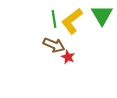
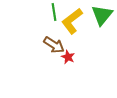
green triangle: rotated 10 degrees clockwise
green line: moved 7 px up
brown arrow: rotated 10 degrees clockwise
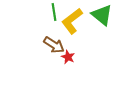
green triangle: rotated 30 degrees counterclockwise
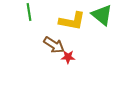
green line: moved 25 px left
yellow L-shape: rotated 132 degrees counterclockwise
red star: rotated 24 degrees counterclockwise
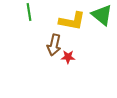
brown arrow: rotated 70 degrees clockwise
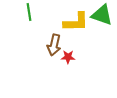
green triangle: rotated 20 degrees counterclockwise
yellow L-shape: moved 4 px right, 1 px down; rotated 12 degrees counterclockwise
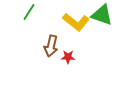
green line: rotated 42 degrees clockwise
yellow L-shape: rotated 40 degrees clockwise
brown arrow: moved 3 px left, 1 px down
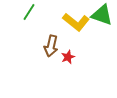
red star: rotated 24 degrees counterclockwise
